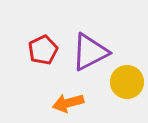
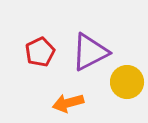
red pentagon: moved 3 px left, 2 px down
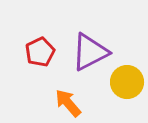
orange arrow: rotated 64 degrees clockwise
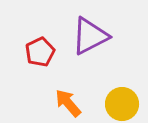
purple triangle: moved 16 px up
yellow circle: moved 5 px left, 22 px down
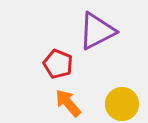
purple triangle: moved 7 px right, 5 px up
red pentagon: moved 18 px right, 12 px down; rotated 24 degrees counterclockwise
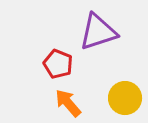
purple triangle: moved 1 px right, 1 px down; rotated 9 degrees clockwise
yellow circle: moved 3 px right, 6 px up
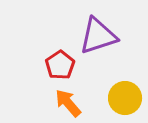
purple triangle: moved 4 px down
red pentagon: moved 2 px right, 1 px down; rotated 16 degrees clockwise
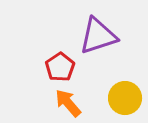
red pentagon: moved 2 px down
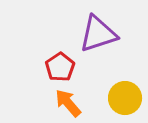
purple triangle: moved 2 px up
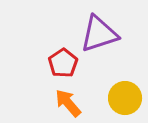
purple triangle: moved 1 px right
red pentagon: moved 3 px right, 4 px up
